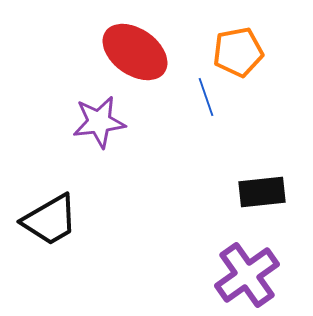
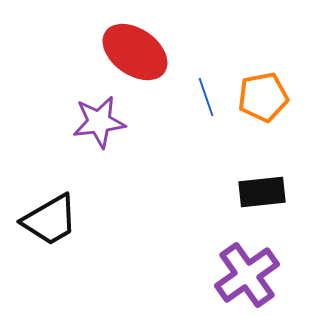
orange pentagon: moved 25 px right, 45 px down
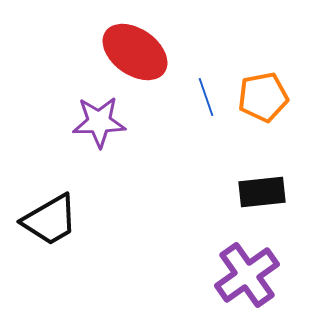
purple star: rotated 6 degrees clockwise
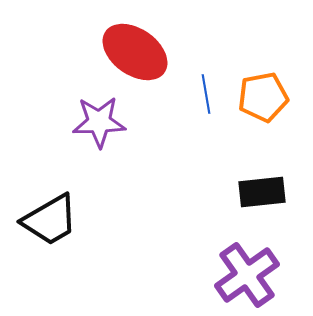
blue line: moved 3 px up; rotated 9 degrees clockwise
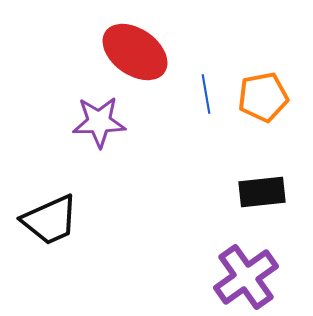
black trapezoid: rotated 6 degrees clockwise
purple cross: moved 1 px left, 2 px down
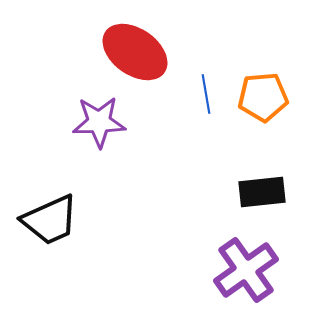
orange pentagon: rotated 6 degrees clockwise
purple cross: moved 7 px up
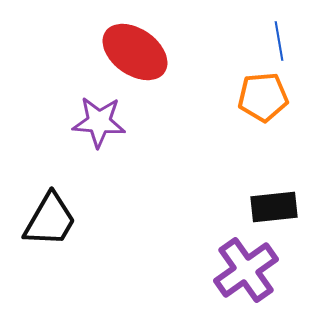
blue line: moved 73 px right, 53 px up
purple star: rotated 6 degrees clockwise
black rectangle: moved 12 px right, 15 px down
black trapezoid: rotated 36 degrees counterclockwise
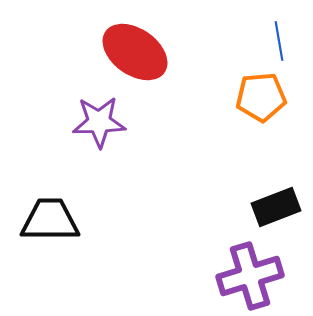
orange pentagon: moved 2 px left
purple star: rotated 6 degrees counterclockwise
black rectangle: moved 2 px right; rotated 15 degrees counterclockwise
black trapezoid: rotated 120 degrees counterclockwise
purple cross: moved 4 px right, 6 px down; rotated 18 degrees clockwise
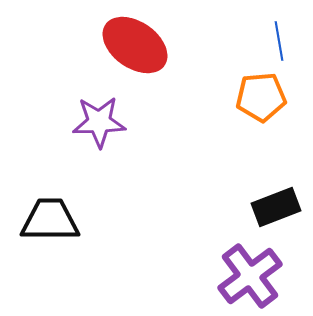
red ellipse: moved 7 px up
purple cross: rotated 20 degrees counterclockwise
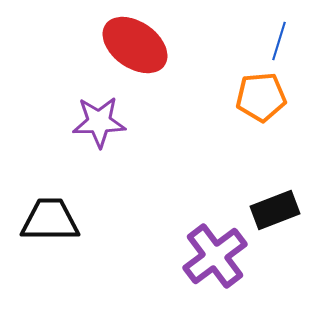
blue line: rotated 27 degrees clockwise
black rectangle: moved 1 px left, 3 px down
purple cross: moved 35 px left, 20 px up
